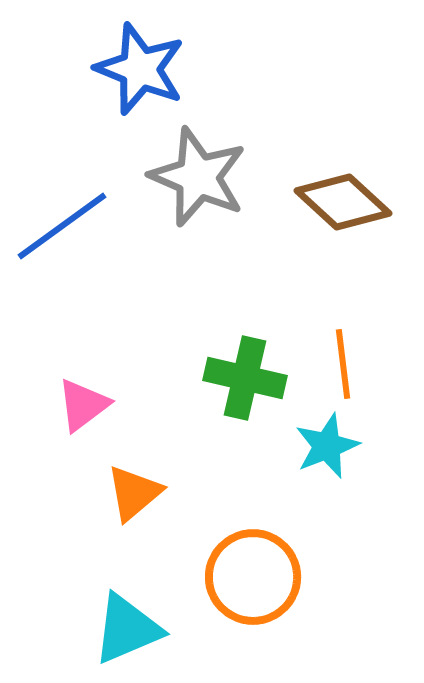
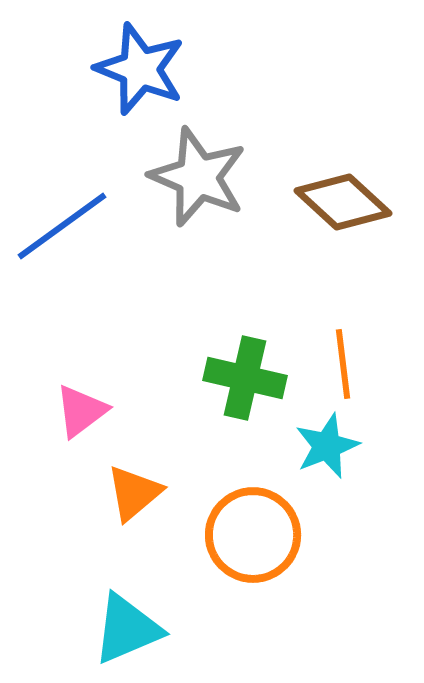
pink triangle: moved 2 px left, 6 px down
orange circle: moved 42 px up
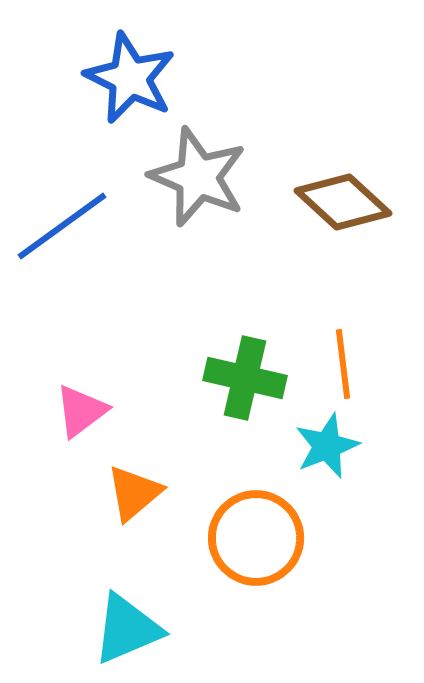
blue star: moved 10 px left, 9 px down; rotated 4 degrees clockwise
orange circle: moved 3 px right, 3 px down
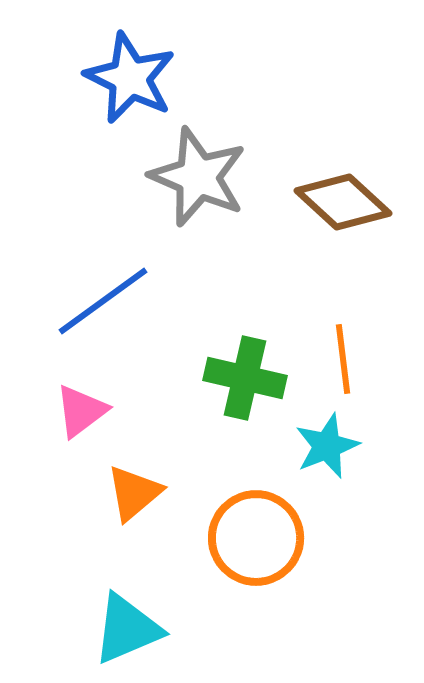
blue line: moved 41 px right, 75 px down
orange line: moved 5 px up
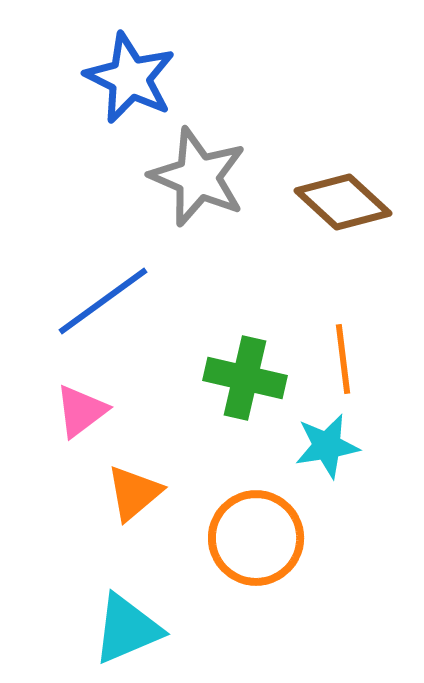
cyan star: rotated 12 degrees clockwise
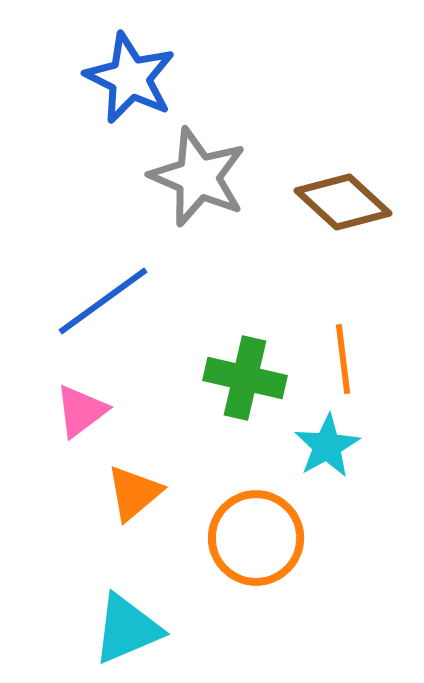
cyan star: rotated 20 degrees counterclockwise
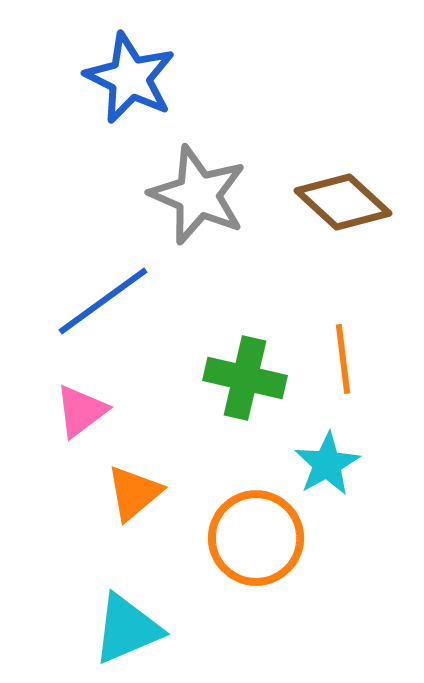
gray star: moved 18 px down
cyan star: moved 18 px down
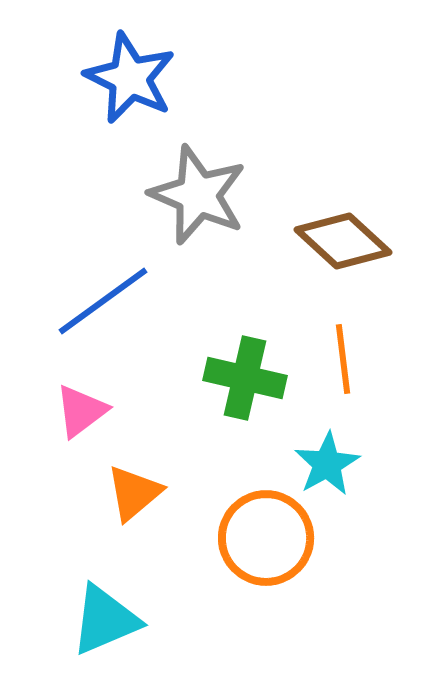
brown diamond: moved 39 px down
orange circle: moved 10 px right
cyan triangle: moved 22 px left, 9 px up
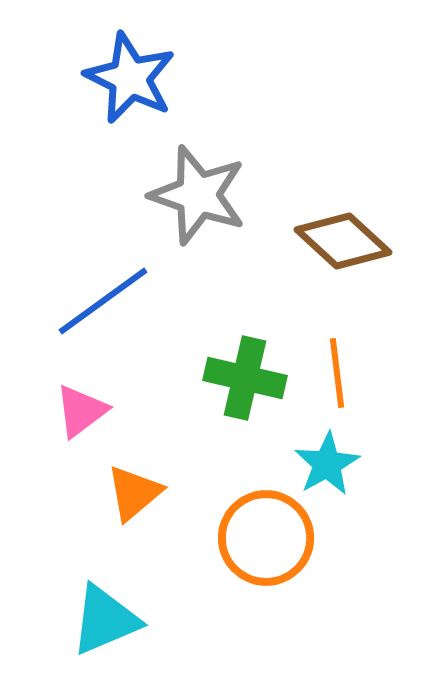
gray star: rotated 4 degrees counterclockwise
orange line: moved 6 px left, 14 px down
